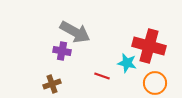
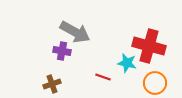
red line: moved 1 px right, 1 px down
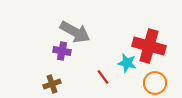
red line: rotated 35 degrees clockwise
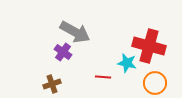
purple cross: moved 1 px right, 1 px down; rotated 24 degrees clockwise
red line: rotated 49 degrees counterclockwise
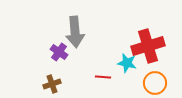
gray arrow: rotated 56 degrees clockwise
red cross: moved 1 px left; rotated 32 degrees counterclockwise
purple cross: moved 4 px left
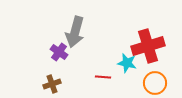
gray arrow: rotated 20 degrees clockwise
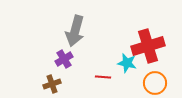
gray arrow: moved 1 px up
purple cross: moved 5 px right, 7 px down; rotated 24 degrees clockwise
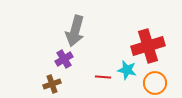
cyan star: moved 7 px down
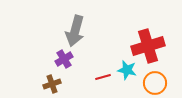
red line: rotated 21 degrees counterclockwise
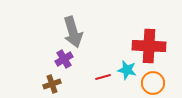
gray arrow: moved 2 px left, 1 px down; rotated 32 degrees counterclockwise
red cross: moved 1 px right; rotated 20 degrees clockwise
orange circle: moved 2 px left
